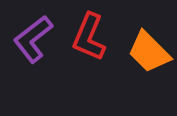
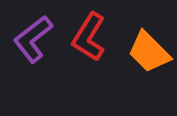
red L-shape: rotated 9 degrees clockwise
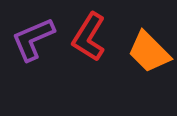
purple L-shape: rotated 15 degrees clockwise
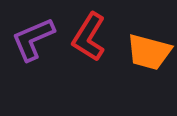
orange trapezoid: rotated 30 degrees counterclockwise
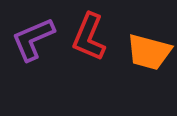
red L-shape: rotated 9 degrees counterclockwise
